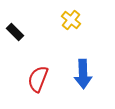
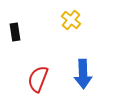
black rectangle: rotated 36 degrees clockwise
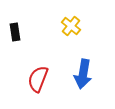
yellow cross: moved 6 px down
blue arrow: rotated 12 degrees clockwise
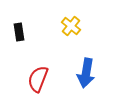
black rectangle: moved 4 px right
blue arrow: moved 3 px right, 1 px up
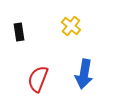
blue arrow: moved 2 px left, 1 px down
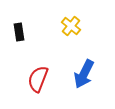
blue arrow: rotated 16 degrees clockwise
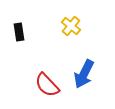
red semicircle: moved 9 px right, 6 px down; rotated 64 degrees counterclockwise
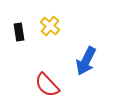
yellow cross: moved 21 px left
blue arrow: moved 2 px right, 13 px up
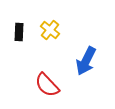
yellow cross: moved 4 px down
black rectangle: rotated 12 degrees clockwise
